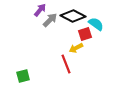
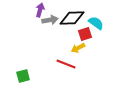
purple arrow: rotated 24 degrees counterclockwise
black diamond: moved 1 px left, 2 px down; rotated 30 degrees counterclockwise
gray arrow: rotated 35 degrees clockwise
cyan semicircle: moved 1 px up
yellow arrow: moved 2 px right
red line: rotated 48 degrees counterclockwise
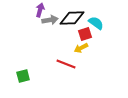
yellow arrow: moved 3 px right
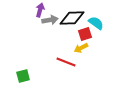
red line: moved 2 px up
